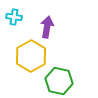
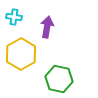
yellow hexagon: moved 10 px left, 2 px up
green hexagon: moved 2 px up
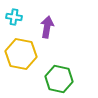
yellow hexagon: rotated 20 degrees counterclockwise
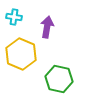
yellow hexagon: rotated 12 degrees clockwise
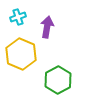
cyan cross: moved 4 px right; rotated 28 degrees counterclockwise
green hexagon: moved 1 px left, 1 px down; rotated 20 degrees clockwise
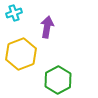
cyan cross: moved 4 px left, 4 px up
yellow hexagon: rotated 16 degrees clockwise
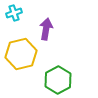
purple arrow: moved 1 px left, 2 px down
yellow hexagon: rotated 8 degrees clockwise
